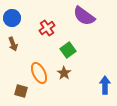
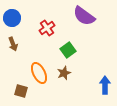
brown star: rotated 16 degrees clockwise
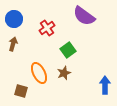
blue circle: moved 2 px right, 1 px down
brown arrow: rotated 144 degrees counterclockwise
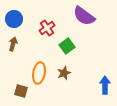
green square: moved 1 px left, 4 px up
orange ellipse: rotated 35 degrees clockwise
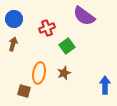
red cross: rotated 14 degrees clockwise
brown square: moved 3 px right
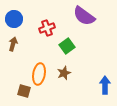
orange ellipse: moved 1 px down
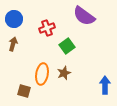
orange ellipse: moved 3 px right
